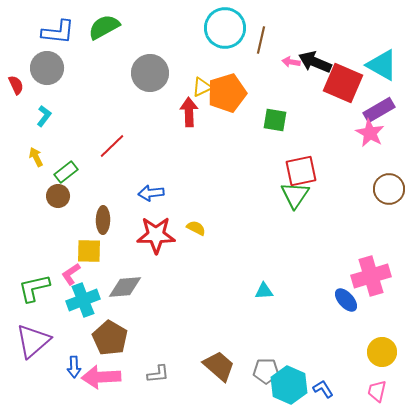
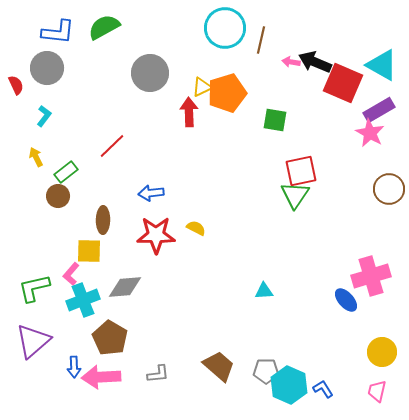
pink L-shape at (71, 274): rotated 15 degrees counterclockwise
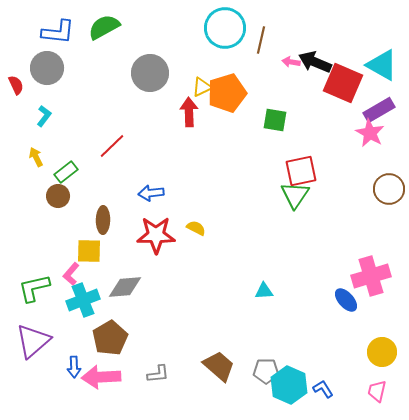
brown pentagon at (110, 338): rotated 12 degrees clockwise
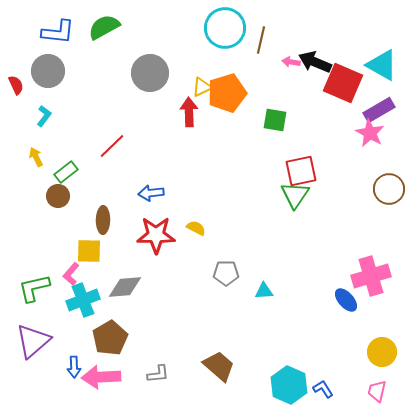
gray circle at (47, 68): moved 1 px right, 3 px down
gray pentagon at (266, 371): moved 40 px left, 98 px up
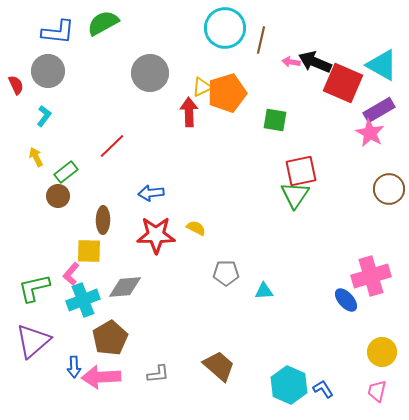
green semicircle at (104, 27): moved 1 px left, 4 px up
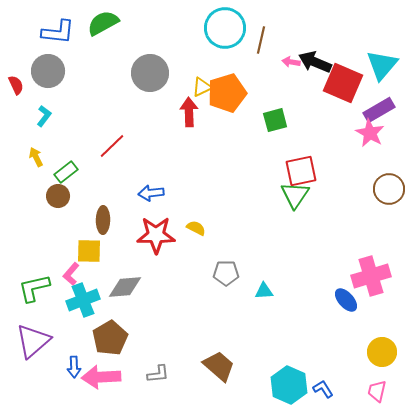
cyan triangle at (382, 65): rotated 40 degrees clockwise
green square at (275, 120): rotated 25 degrees counterclockwise
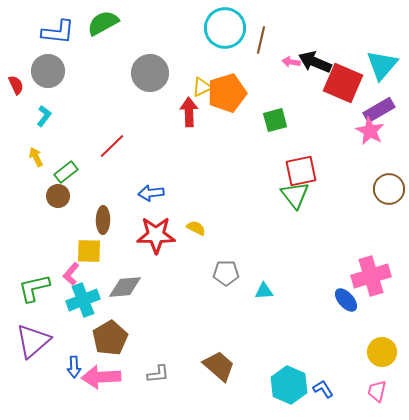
pink star at (370, 133): moved 2 px up
green triangle at (295, 195): rotated 12 degrees counterclockwise
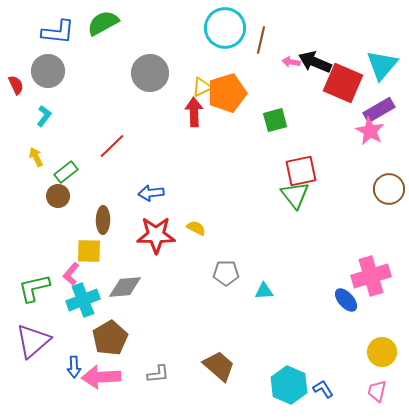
red arrow at (189, 112): moved 5 px right
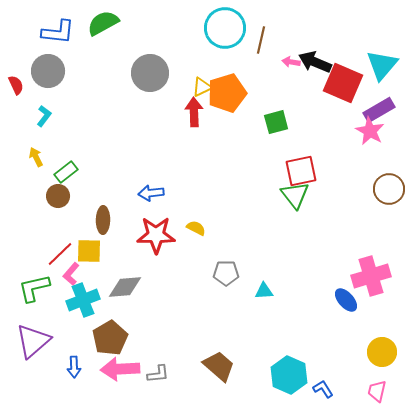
green square at (275, 120): moved 1 px right, 2 px down
red line at (112, 146): moved 52 px left, 108 px down
pink arrow at (101, 377): moved 19 px right, 8 px up
cyan hexagon at (289, 385): moved 10 px up
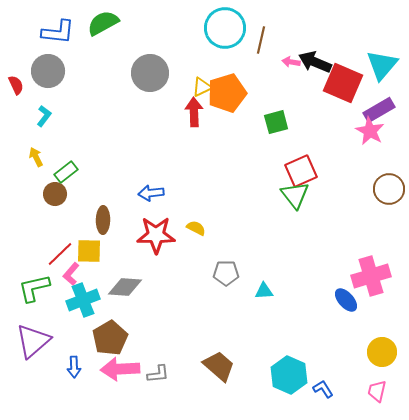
red square at (301, 171): rotated 12 degrees counterclockwise
brown circle at (58, 196): moved 3 px left, 2 px up
gray diamond at (125, 287): rotated 8 degrees clockwise
